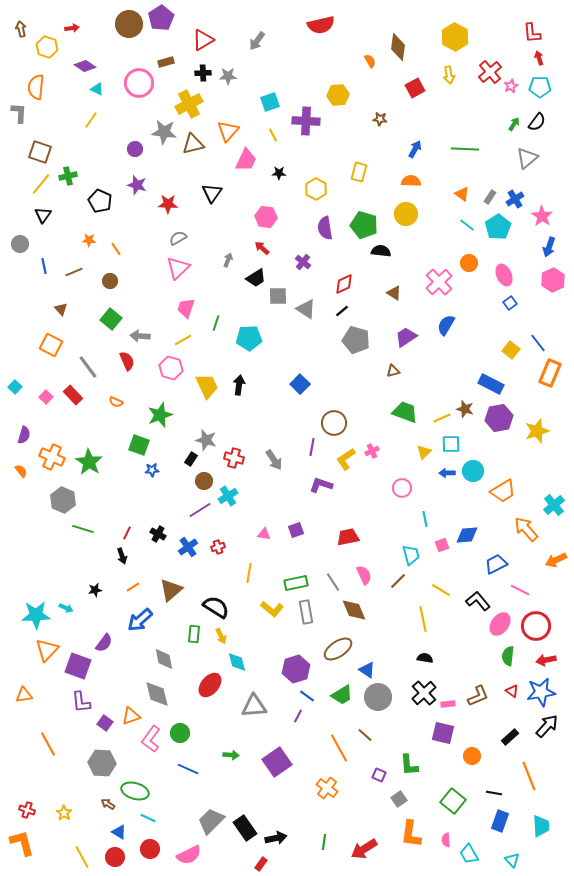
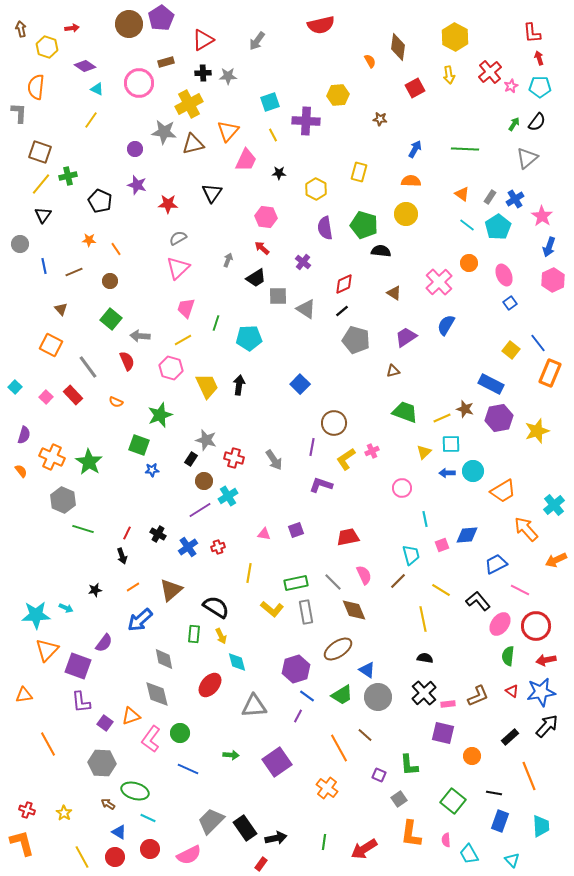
gray line at (333, 582): rotated 12 degrees counterclockwise
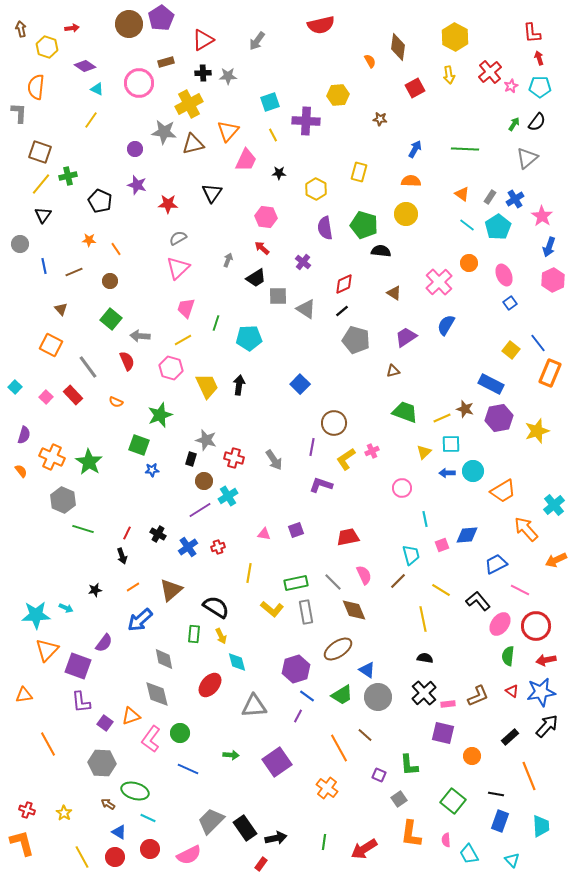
black rectangle at (191, 459): rotated 16 degrees counterclockwise
black line at (494, 793): moved 2 px right, 1 px down
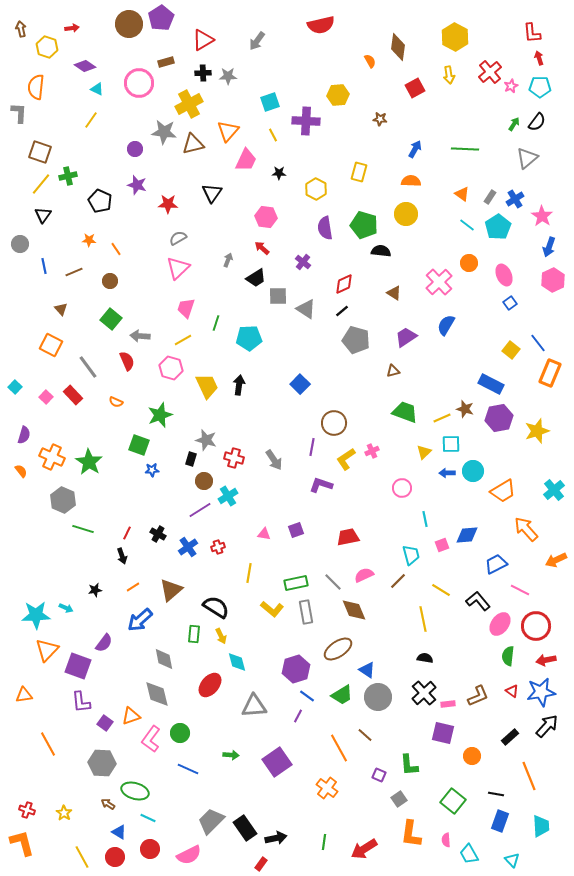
cyan cross at (554, 505): moved 15 px up
pink semicircle at (364, 575): rotated 90 degrees counterclockwise
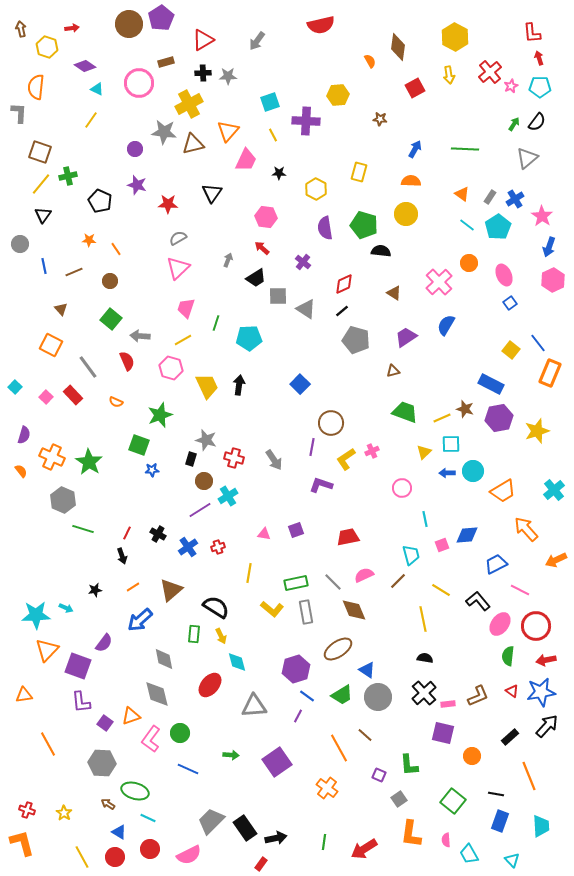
brown circle at (334, 423): moved 3 px left
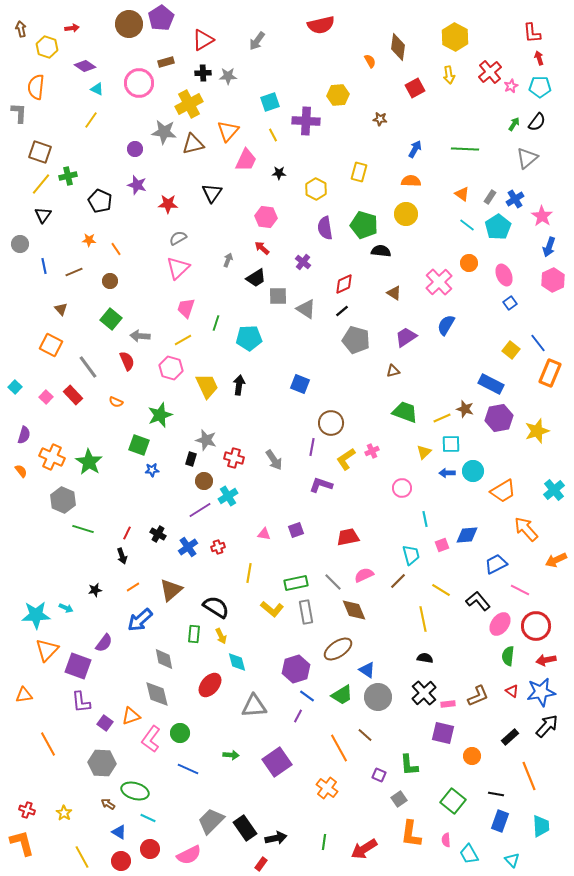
blue square at (300, 384): rotated 24 degrees counterclockwise
red circle at (115, 857): moved 6 px right, 4 px down
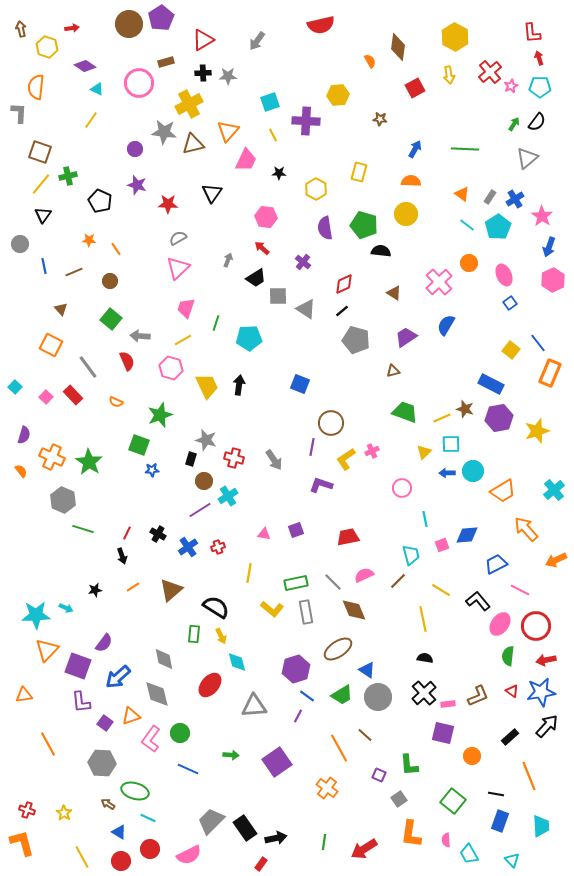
blue arrow at (140, 620): moved 22 px left, 57 px down
